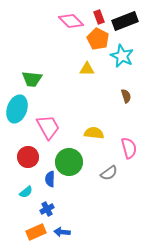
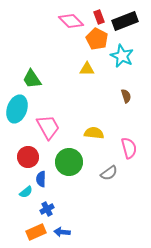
orange pentagon: moved 1 px left
green trapezoid: rotated 50 degrees clockwise
blue semicircle: moved 9 px left
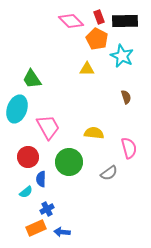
black rectangle: rotated 20 degrees clockwise
brown semicircle: moved 1 px down
orange rectangle: moved 4 px up
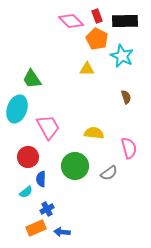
red rectangle: moved 2 px left, 1 px up
green circle: moved 6 px right, 4 px down
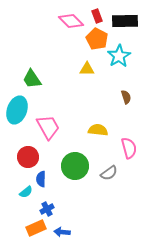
cyan star: moved 3 px left; rotated 15 degrees clockwise
cyan ellipse: moved 1 px down
yellow semicircle: moved 4 px right, 3 px up
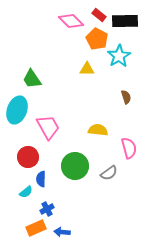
red rectangle: moved 2 px right, 1 px up; rotated 32 degrees counterclockwise
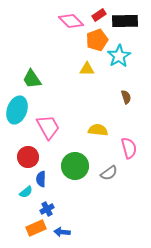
red rectangle: rotated 72 degrees counterclockwise
orange pentagon: moved 1 px down; rotated 25 degrees clockwise
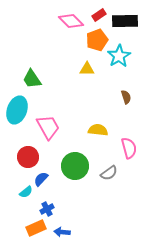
blue semicircle: rotated 42 degrees clockwise
